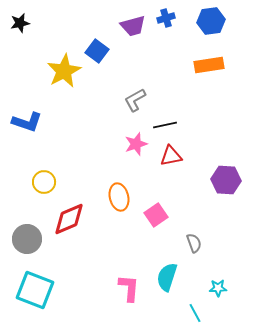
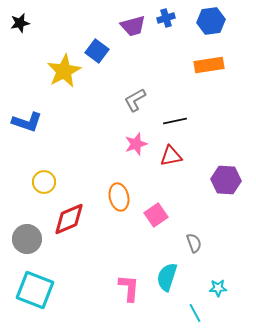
black line: moved 10 px right, 4 px up
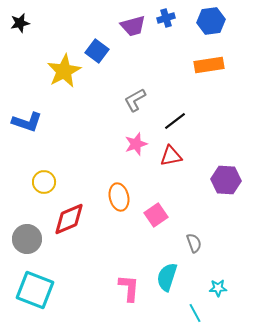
black line: rotated 25 degrees counterclockwise
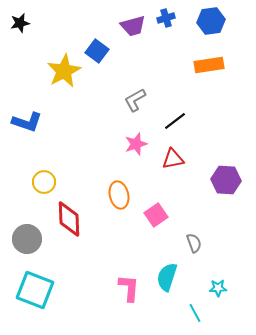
red triangle: moved 2 px right, 3 px down
orange ellipse: moved 2 px up
red diamond: rotated 69 degrees counterclockwise
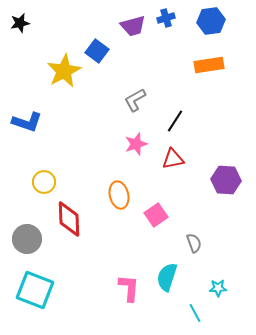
black line: rotated 20 degrees counterclockwise
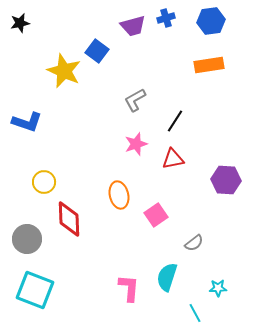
yellow star: rotated 20 degrees counterclockwise
gray semicircle: rotated 72 degrees clockwise
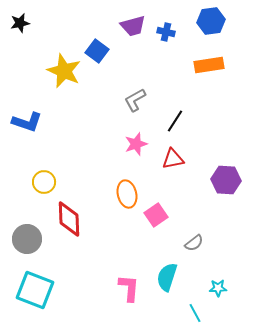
blue cross: moved 14 px down; rotated 30 degrees clockwise
orange ellipse: moved 8 px right, 1 px up
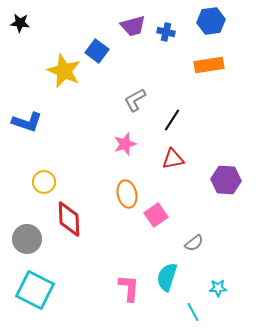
black star: rotated 18 degrees clockwise
black line: moved 3 px left, 1 px up
pink star: moved 11 px left
cyan square: rotated 6 degrees clockwise
cyan line: moved 2 px left, 1 px up
